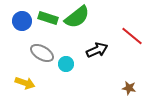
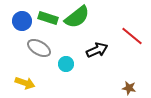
gray ellipse: moved 3 px left, 5 px up
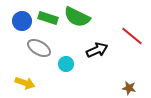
green semicircle: rotated 64 degrees clockwise
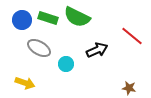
blue circle: moved 1 px up
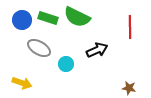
red line: moved 2 px left, 9 px up; rotated 50 degrees clockwise
yellow arrow: moved 3 px left
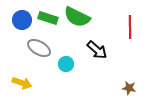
black arrow: rotated 65 degrees clockwise
